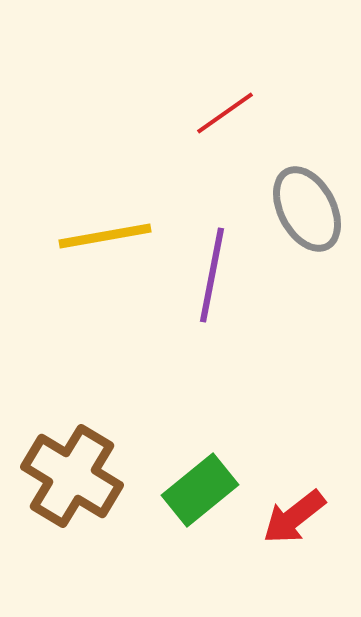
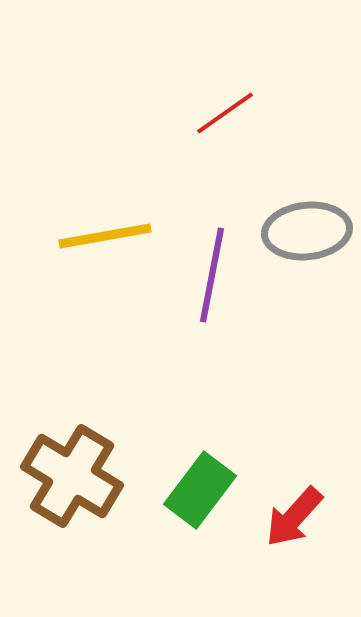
gray ellipse: moved 22 px down; rotated 68 degrees counterclockwise
green rectangle: rotated 14 degrees counterclockwise
red arrow: rotated 10 degrees counterclockwise
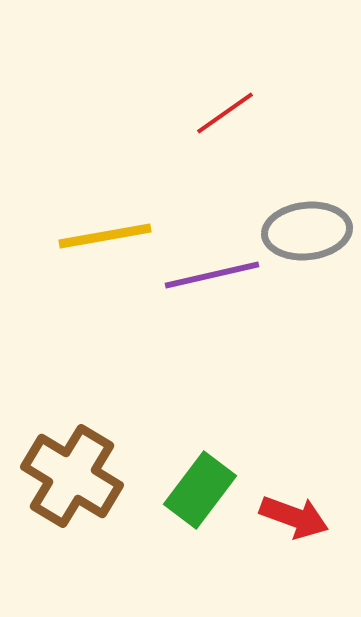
purple line: rotated 66 degrees clockwise
red arrow: rotated 112 degrees counterclockwise
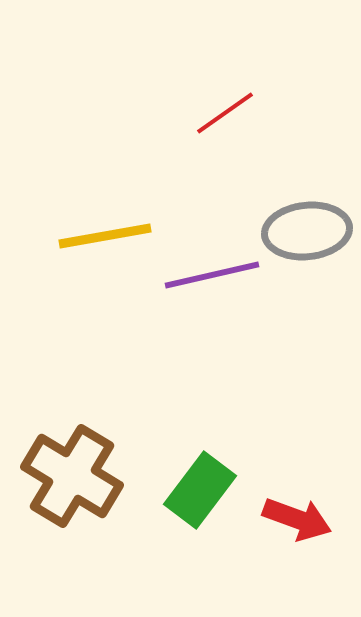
red arrow: moved 3 px right, 2 px down
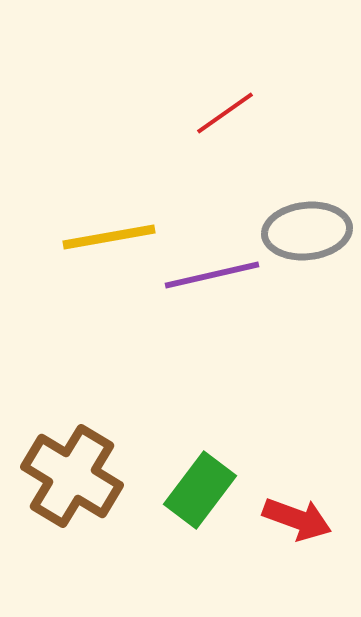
yellow line: moved 4 px right, 1 px down
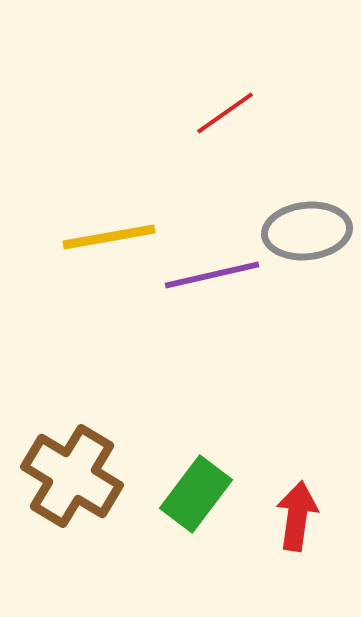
green rectangle: moved 4 px left, 4 px down
red arrow: moved 3 px up; rotated 102 degrees counterclockwise
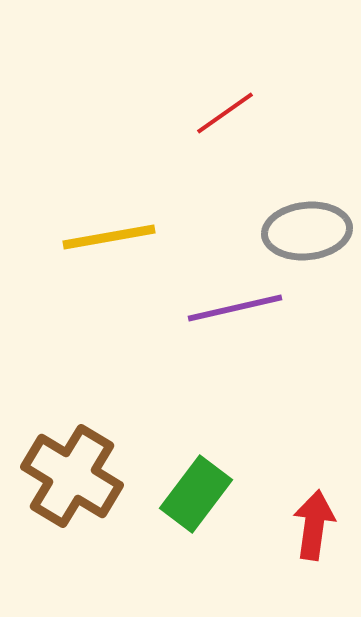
purple line: moved 23 px right, 33 px down
red arrow: moved 17 px right, 9 px down
